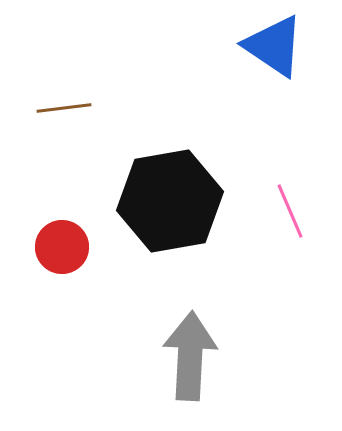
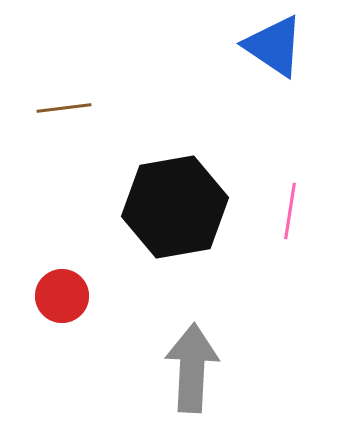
black hexagon: moved 5 px right, 6 px down
pink line: rotated 32 degrees clockwise
red circle: moved 49 px down
gray arrow: moved 2 px right, 12 px down
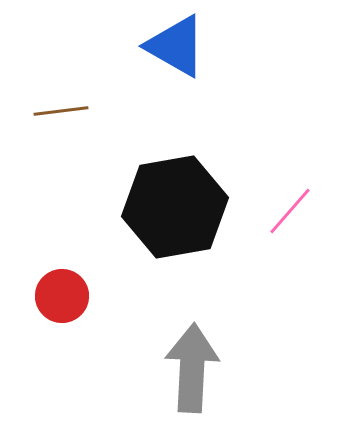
blue triangle: moved 98 px left; rotated 4 degrees counterclockwise
brown line: moved 3 px left, 3 px down
pink line: rotated 32 degrees clockwise
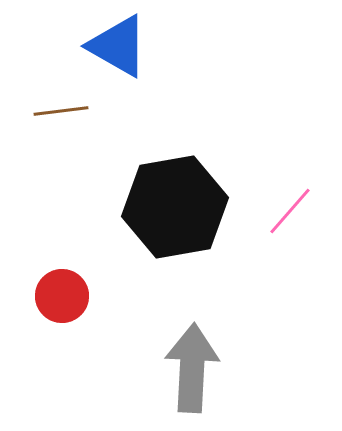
blue triangle: moved 58 px left
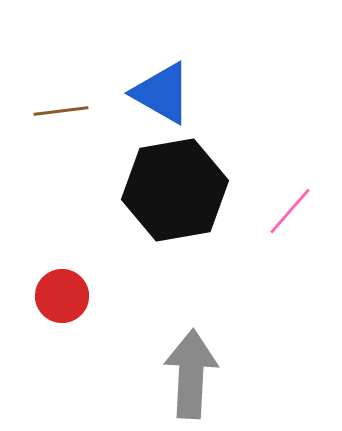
blue triangle: moved 44 px right, 47 px down
black hexagon: moved 17 px up
gray arrow: moved 1 px left, 6 px down
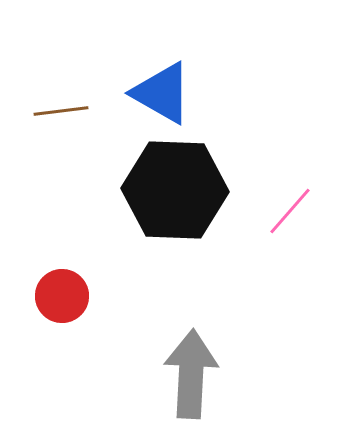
black hexagon: rotated 12 degrees clockwise
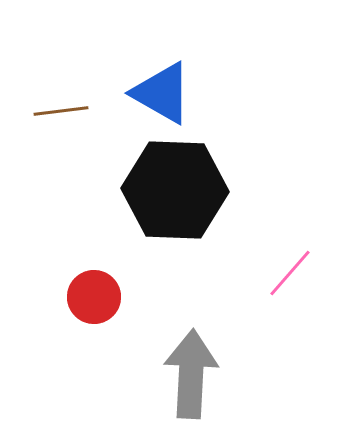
pink line: moved 62 px down
red circle: moved 32 px right, 1 px down
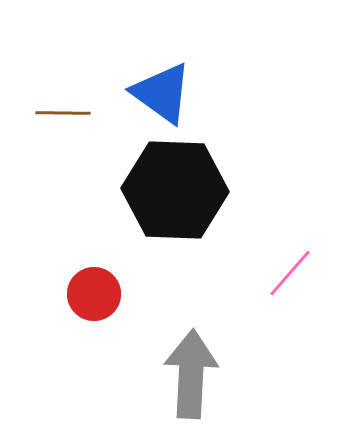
blue triangle: rotated 6 degrees clockwise
brown line: moved 2 px right, 2 px down; rotated 8 degrees clockwise
red circle: moved 3 px up
